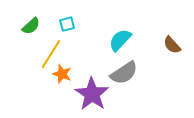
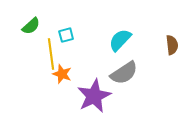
cyan square: moved 1 px left, 11 px down
brown semicircle: rotated 144 degrees counterclockwise
yellow line: rotated 40 degrees counterclockwise
purple star: moved 2 px right, 2 px down; rotated 12 degrees clockwise
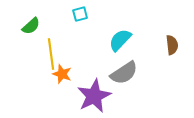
cyan square: moved 14 px right, 21 px up
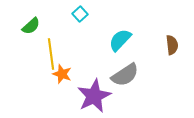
cyan square: rotated 28 degrees counterclockwise
gray semicircle: moved 1 px right, 2 px down
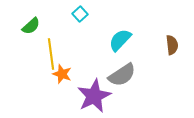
gray semicircle: moved 3 px left
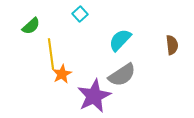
orange star: rotated 24 degrees clockwise
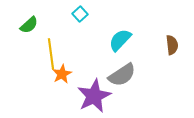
green semicircle: moved 2 px left, 1 px up
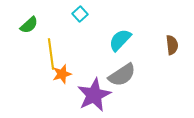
orange star: rotated 12 degrees clockwise
purple star: moved 1 px up
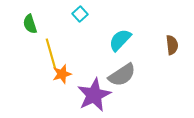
green semicircle: moved 1 px right, 1 px up; rotated 114 degrees clockwise
yellow line: rotated 8 degrees counterclockwise
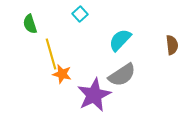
orange star: rotated 30 degrees clockwise
